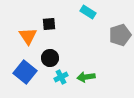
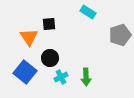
orange triangle: moved 1 px right, 1 px down
green arrow: rotated 84 degrees counterclockwise
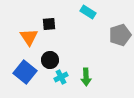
black circle: moved 2 px down
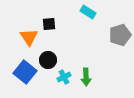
black circle: moved 2 px left
cyan cross: moved 3 px right
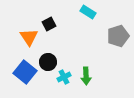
black square: rotated 24 degrees counterclockwise
gray pentagon: moved 2 px left, 1 px down
black circle: moved 2 px down
green arrow: moved 1 px up
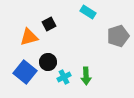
orange triangle: rotated 48 degrees clockwise
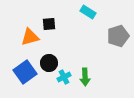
black square: rotated 24 degrees clockwise
orange triangle: moved 1 px right
black circle: moved 1 px right, 1 px down
blue square: rotated 15 degrees clockwise
green arrow: moved 1 px left, 1 px down
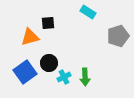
black square: moved 1 px left, 1 px up
